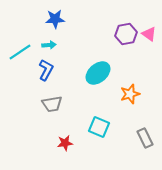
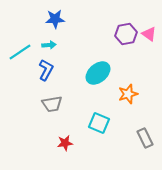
orange star: moved 2 px left
cyan square: moved 4 px up
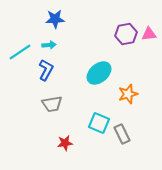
pink triangle: rotated 42 degrees counterclockwise
cyan ellipse: moved 1 px right
gray rectangle: moved 23 px left, 4 px up
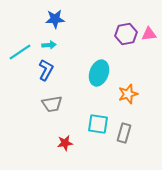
cyan ellipse: rotated 30 degrees counterclockwise
cyan square: moved 1 px left, 1 px down; rotated 15 degrees counterclockwise
gray rectangle: moved 2 px right, 1 px up; rotated 42 degrees clockwise
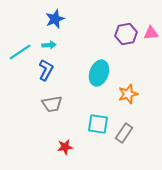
blue star: rotated 18 degrees counterclockwise
pink triangle: moved 2 px right, 1 px up
gray rectangle: rotated 18 degrees clockwise
red star: moved 4 px down
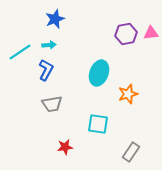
gray rectangle: moved 7 px right, 19 px down
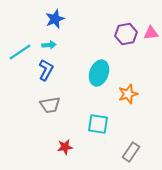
gray trapezoid: moved 2 px left, 1 px down
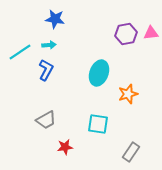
blue star: rotated 30 degrees clockwise
gray trapezoid: moved 4 px left, 15 px down; rotated 20 degrees counterclockwise
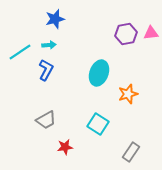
blue star: rotated 24 degrees counterclockwise
cyan square: rotated 25 degrees clockwise
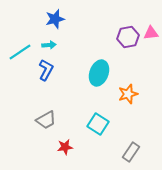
purple hexagon: moved 2 px right, 3 px down
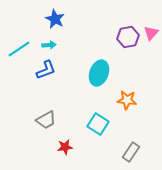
blue star: rotated 30 degrees counterclockwise
pink triangle: rotated 42 degrees counterclockwise
cyan line: moved 1 px left, 3 px up
blue L-shape: rotated 40 degrees clockwise
orange star: moved 1 px left, 6 px down; rotated 24 degrees clockwise
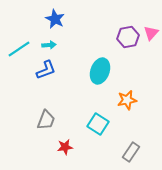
cyan ellipse: moved 1 px right, 2 px up
orange star: rotated 18 degrees counterclockwise
gray trapezoid: rotated 40 degrees counterclockwise
